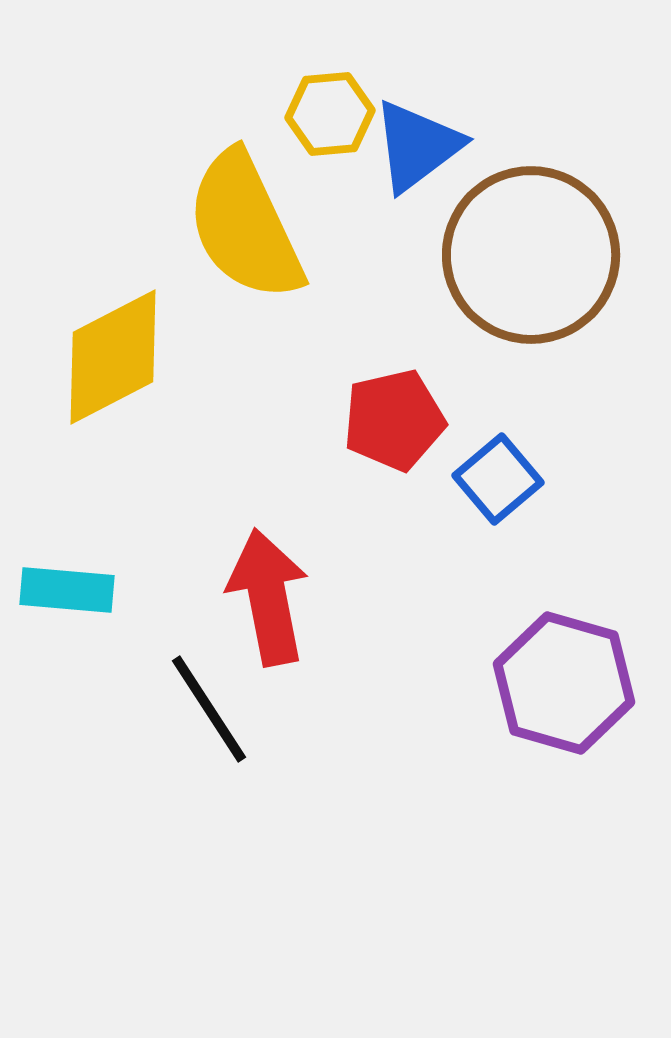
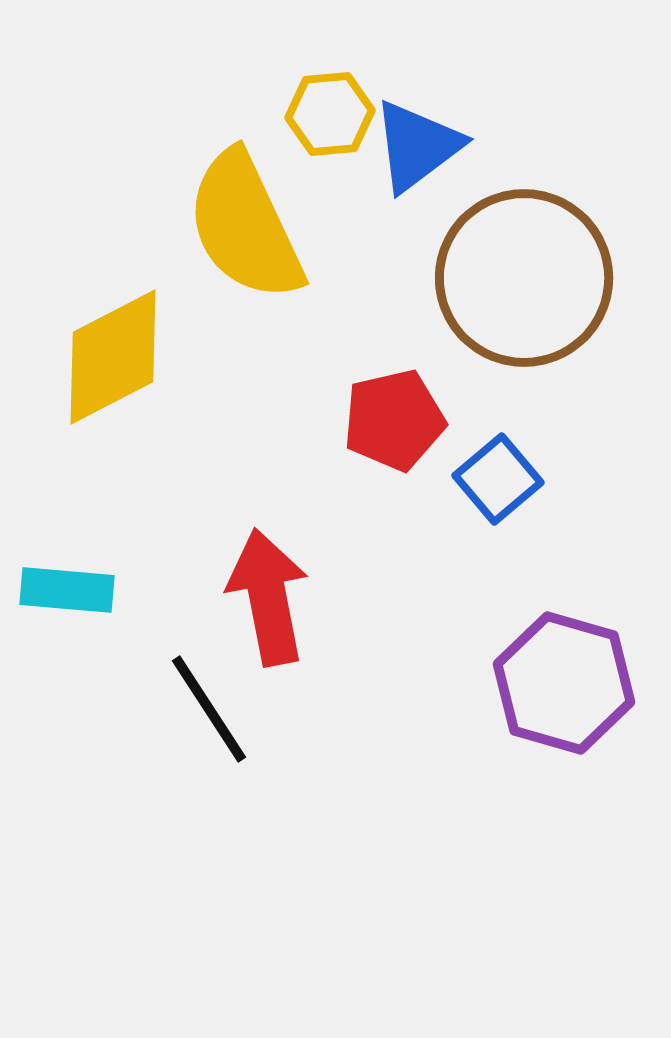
brown circle: moved 7 px left, 23 px down
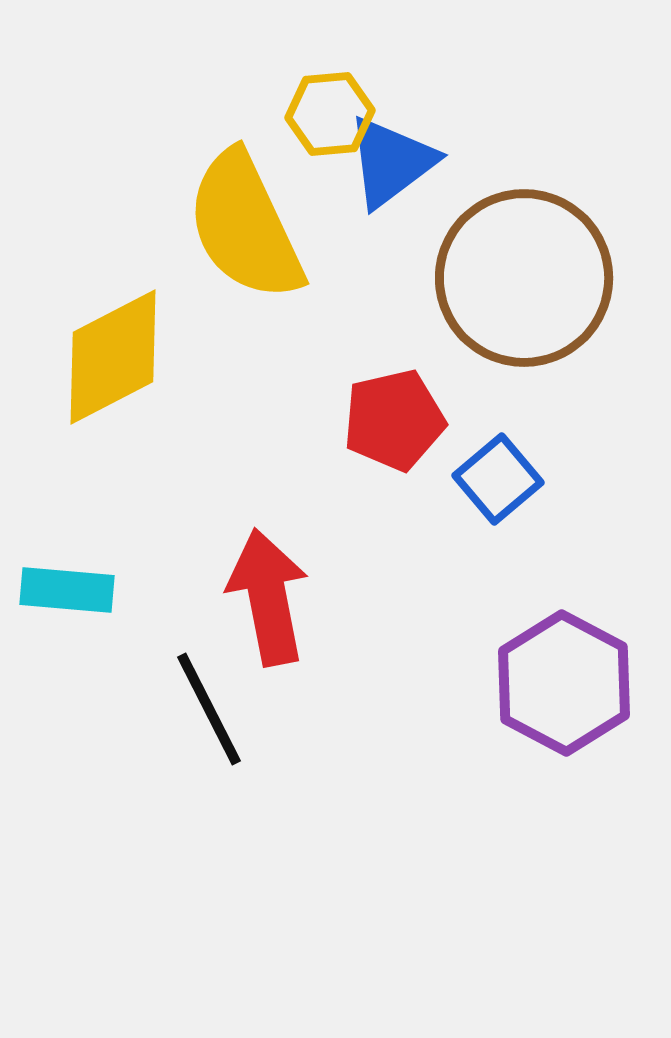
blue triangle: moved 26 px left, 16 px down
purple hexagon: rotated 12 degrees clockwise
black line: rotated 6 degrees clockwise
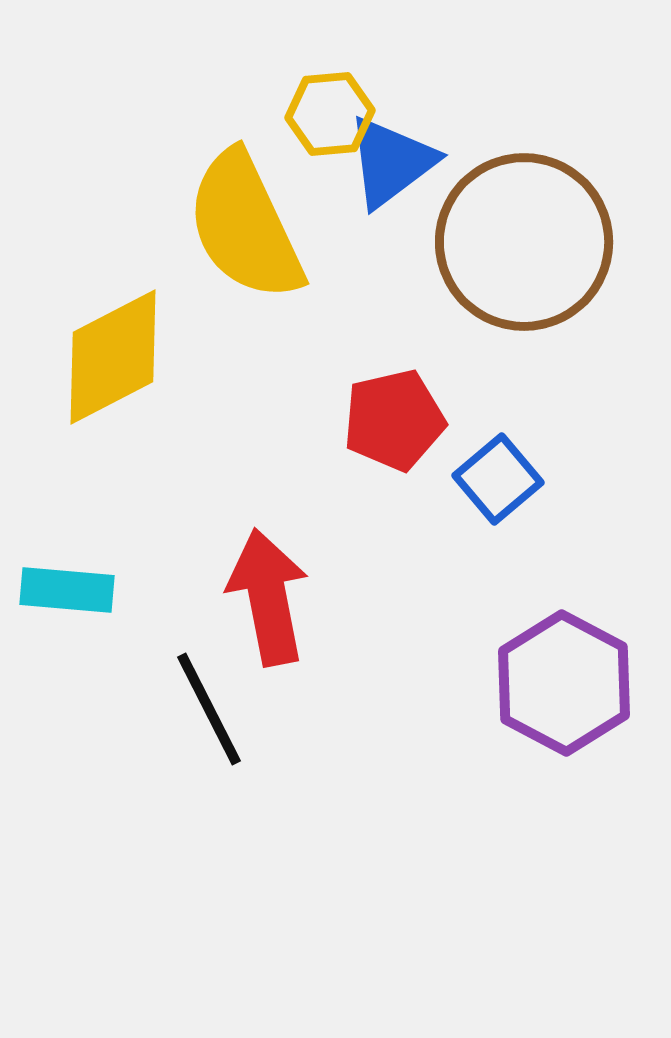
brown circle: moved 36 px up
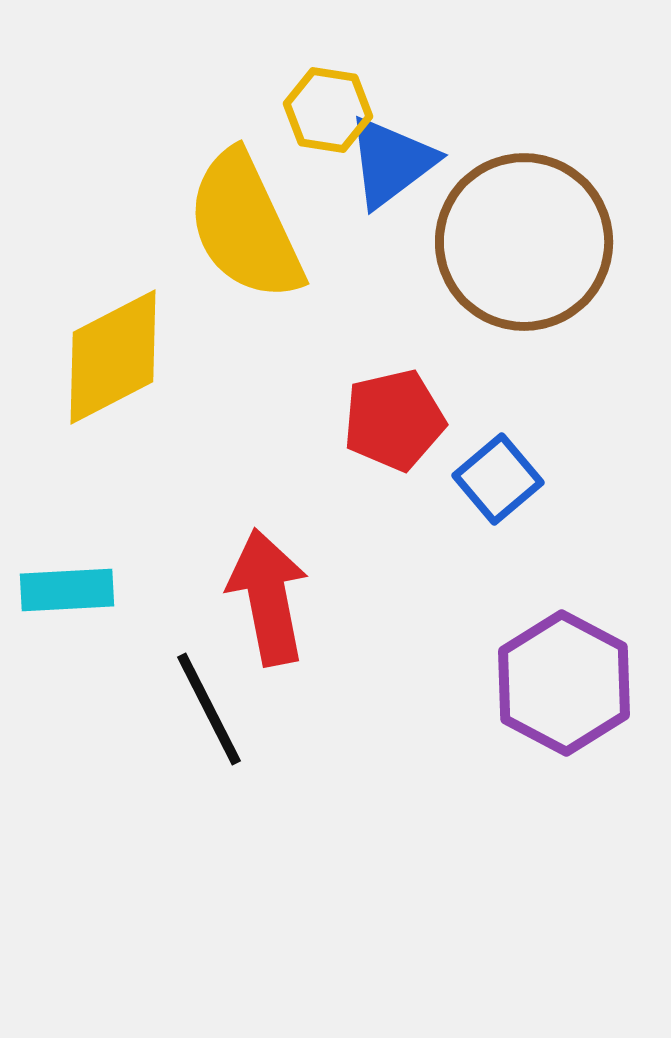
yellow hexagon: moved 2 px left, 4 px up; rotated 14 degrees clockwise
cyan rectangle: rotated 8 degrees counterclockwise
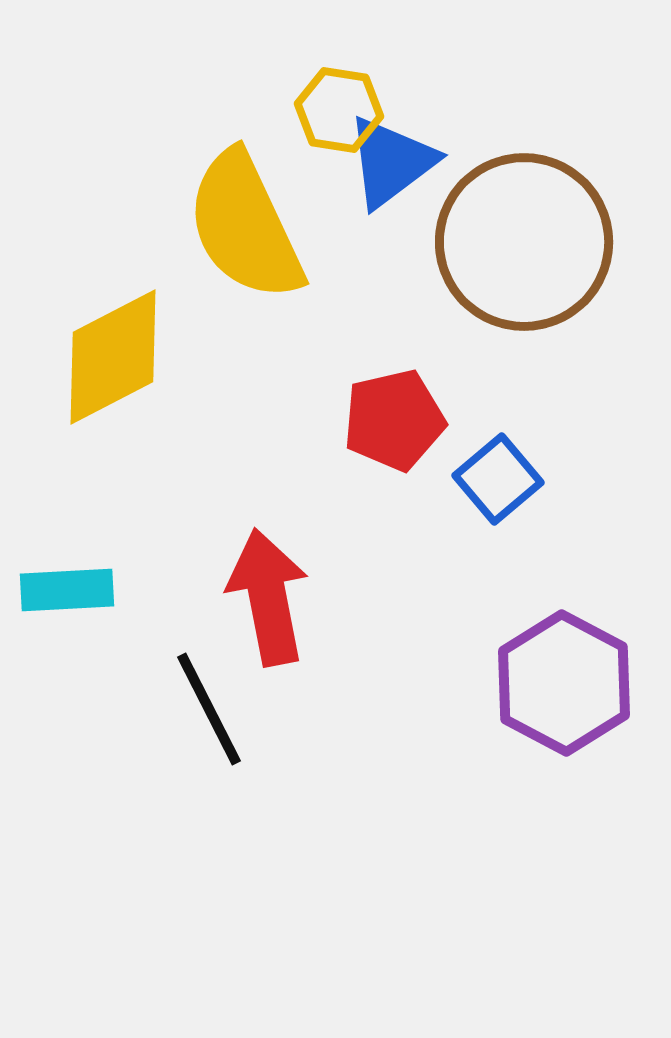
yellow hexagon: moved 11 px right
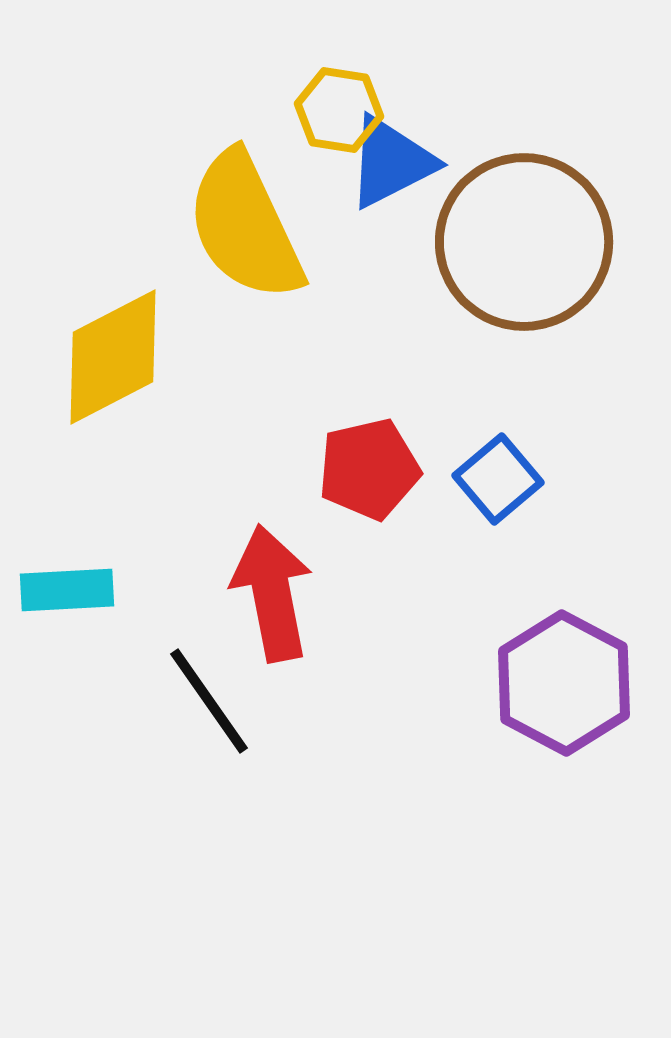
blue triangle: rotated 10 degrees clockwise
red pentagon: moved 25 px left, 49 px down
red arrow: moved 4 px right, 4 px up
black line: moved 8 px up; rotated 8 degrees counterclockwise
